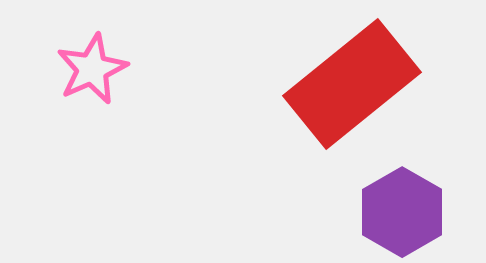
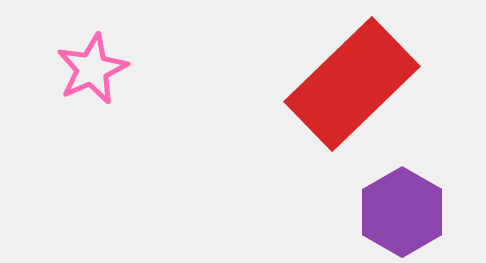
red rectangle: rotated 5 degrees counterclockwise
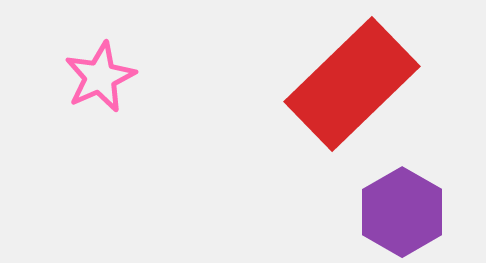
pink star: moved 8 px right, 8 px down
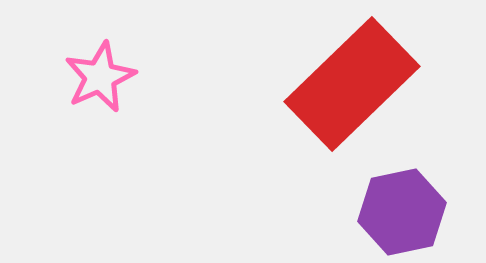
purple hexagon: rotated 18 degrees clockwise
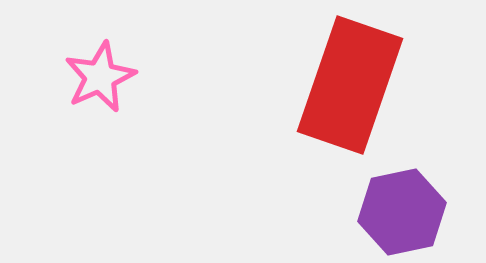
red rectangle: moved 2 px left, 1 px down; rotated 27 degrees counterclockwise
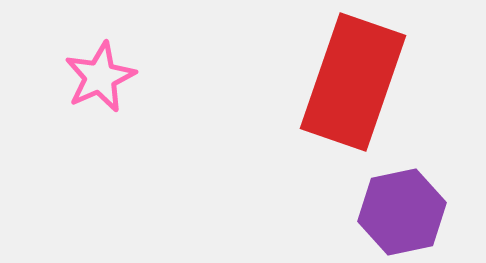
red rectangle: moved 3 px right, 3 px up
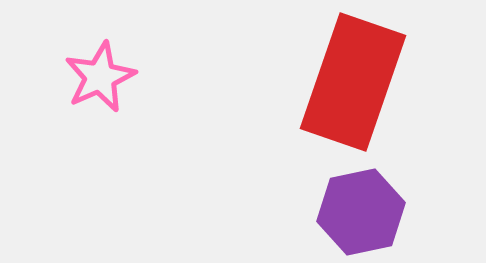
purple hexagon: moved 41 px left
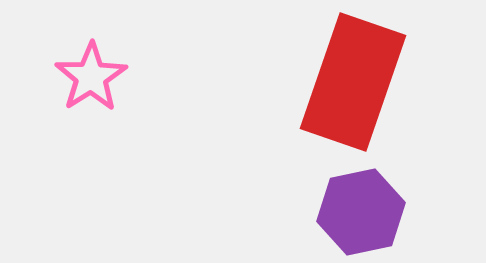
pink star: moved 9 px left; rotated 8 degrees counterclockwise
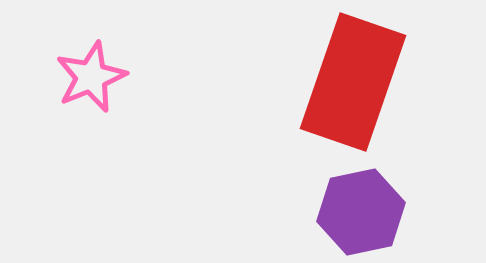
pink star: rotated 10 degrees clockwise
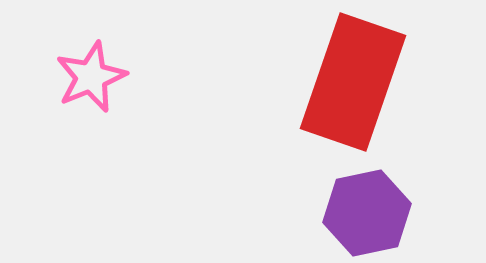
purple hexagon: moved 6 px right, 1 px down
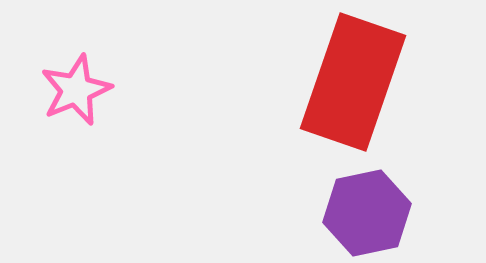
pink star: moved 15 px left, 13 px down
